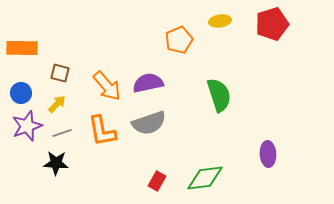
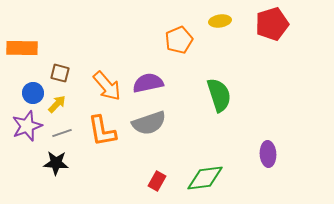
blue circle: moved 12 px right
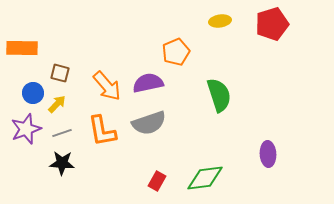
orange pentagon: moved 3 px left, 12 px down
purple star: moved 1 px left, 3 px down
black star: moved 6 px right
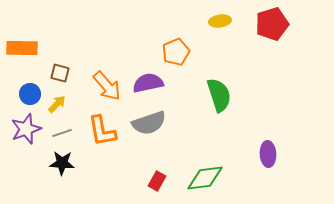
blue circle: moved 3 px left, 1 px down
